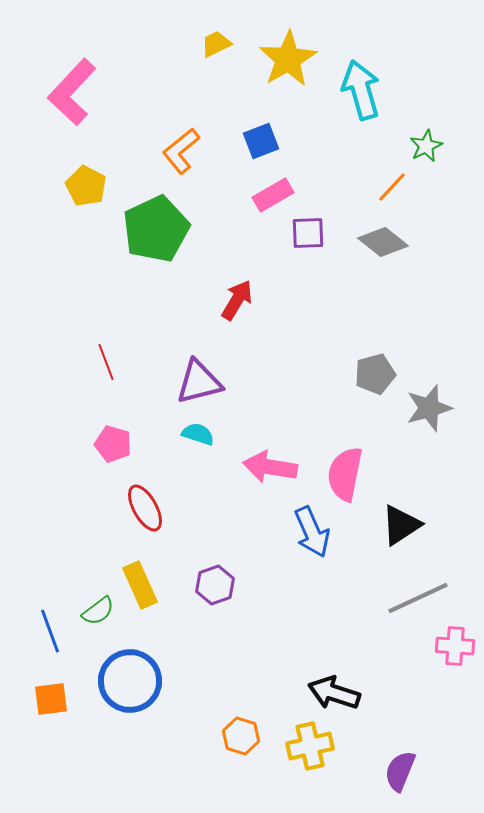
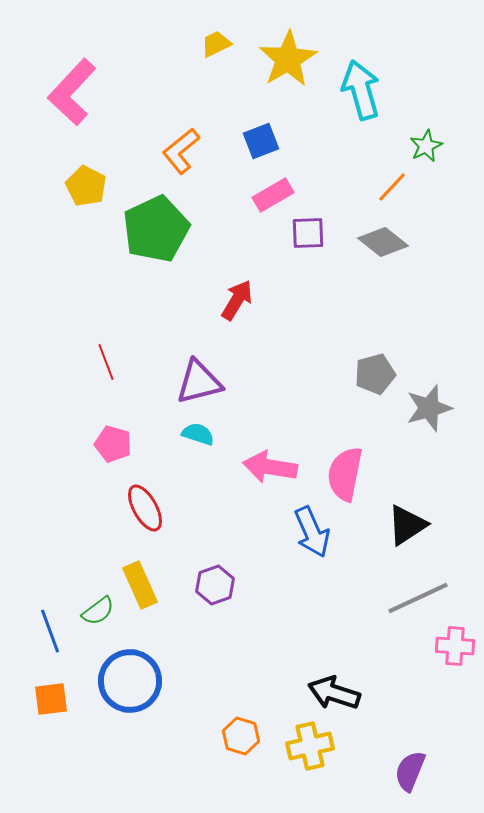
black triangle: moved 6 px right
purple semicircle: moved 10 px right
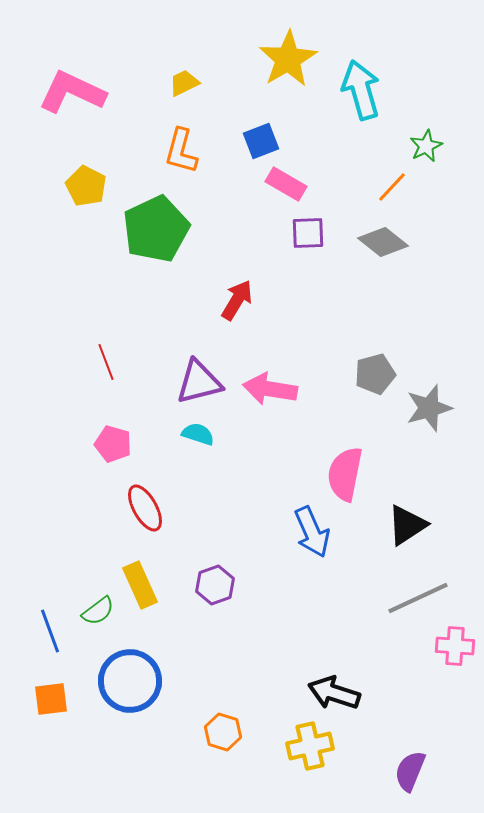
yellow trapezoid: moved 32 px left, 39 px down
pink L-shape: rotated 72 degrees clockwise
orange L-shape: rotated 36 degrees counterclockwise
pink rectangle: moved 13 px right, 11 px up; rotated 60 degrees clockwise
pink arrow: moved 78 px up
orange hexagon: moved 18 px left, 4 px up
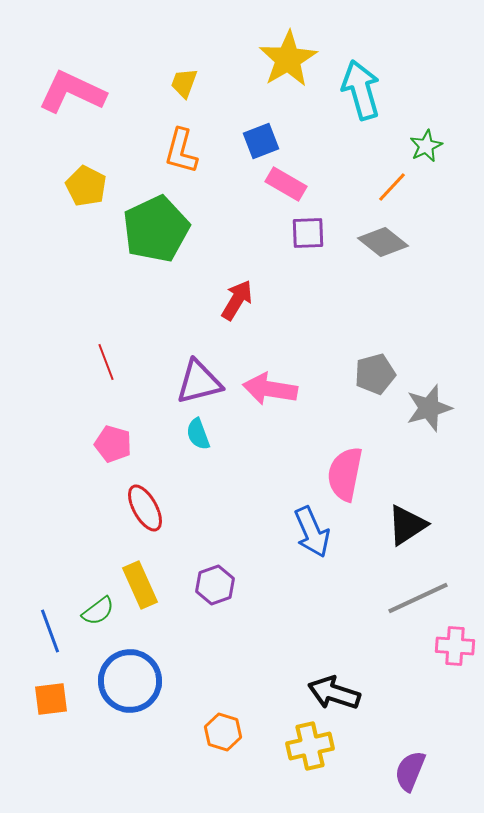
yellow trapezoid: rotated 44 degrees counterclockwise
cyan semicircle: rotated 128 degrees counterclockwise
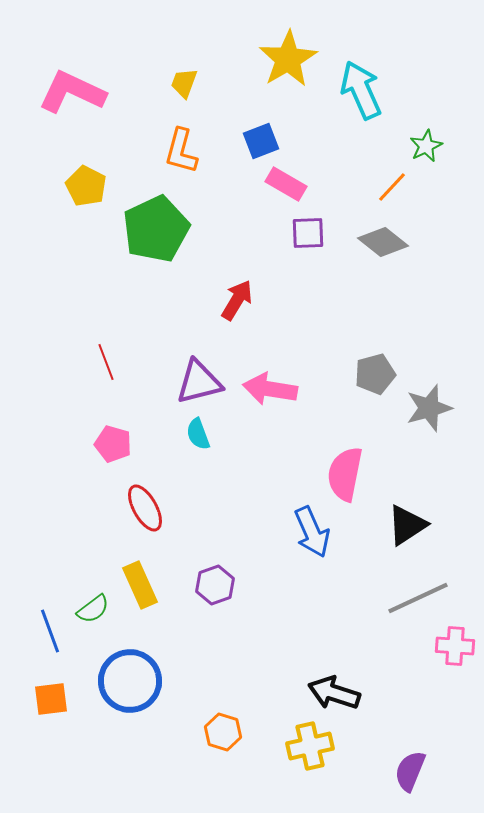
cyan arrow: rotated 8 degrees counterclockwise
green semicircle: moved 5 px left, 2 px up
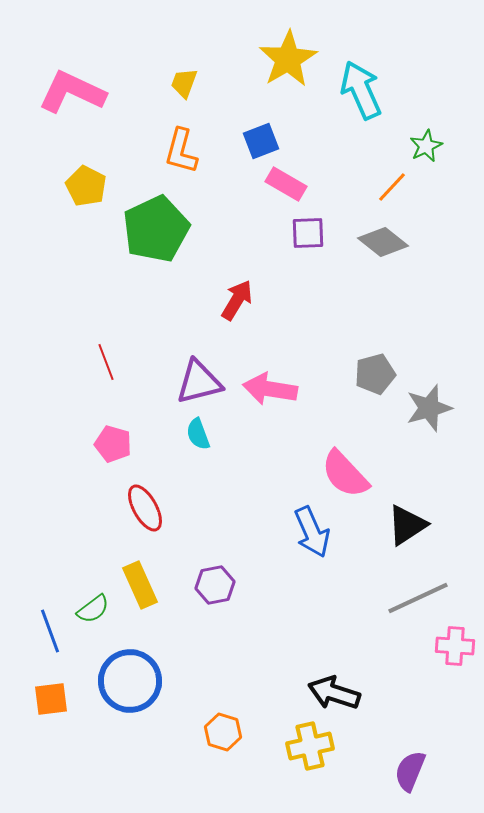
pink semicircle: rotated 54 degrees counterclockwise
purple hexagon: rotated 9 degrees clockwise
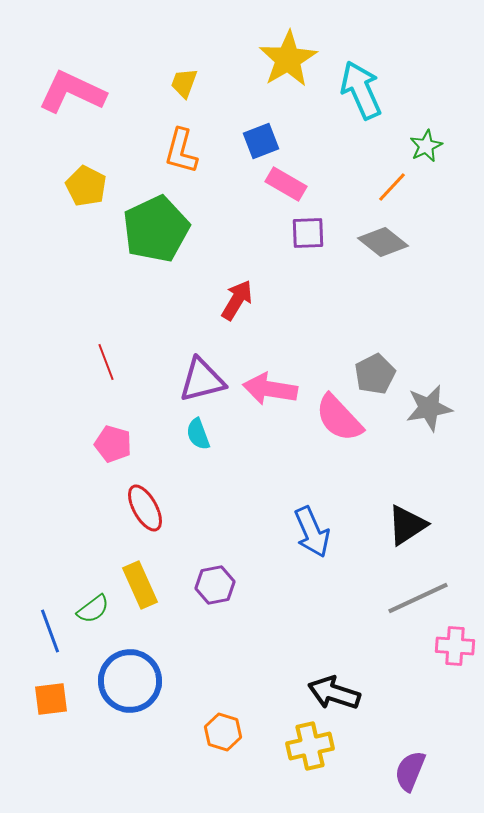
gray pentagon: rotated 12 degrees counterclockwise
purple triangle: moved 3 px right, 2 px up
gray star: rotated 6 degrees clockwise
pink semicircle: moved 6 px left, 56 px up
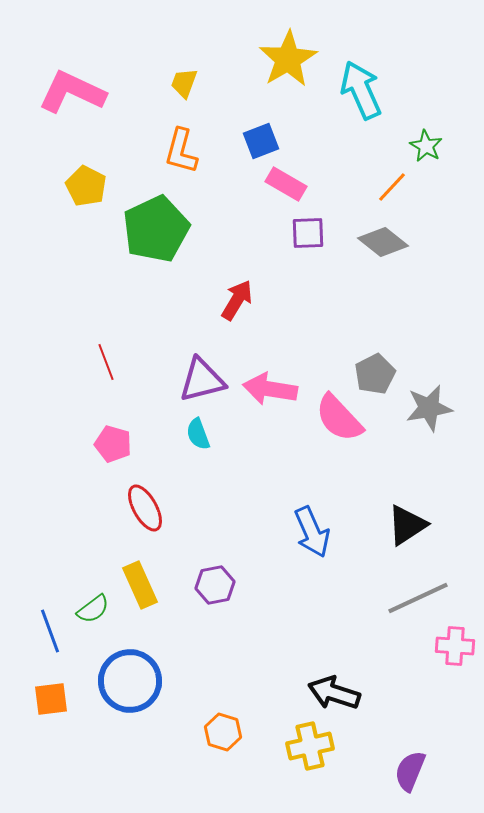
green star: rotated 16 degrees counterclockwise
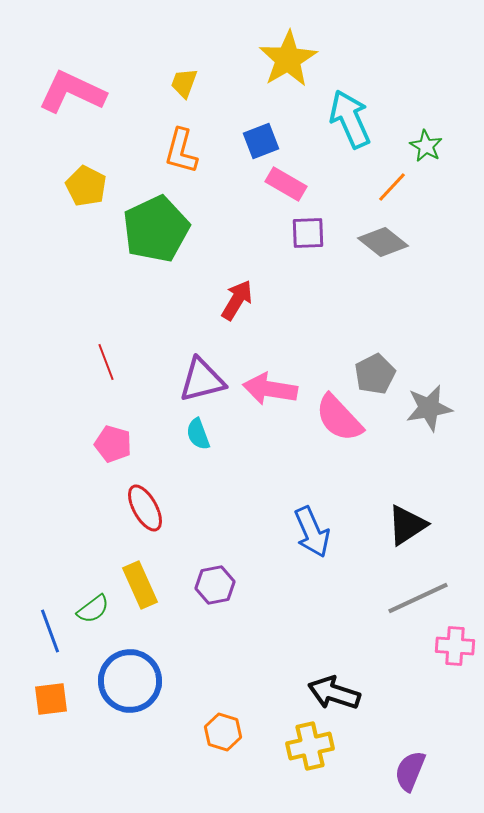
cyan arrow: moved 11 px left, 29 px down
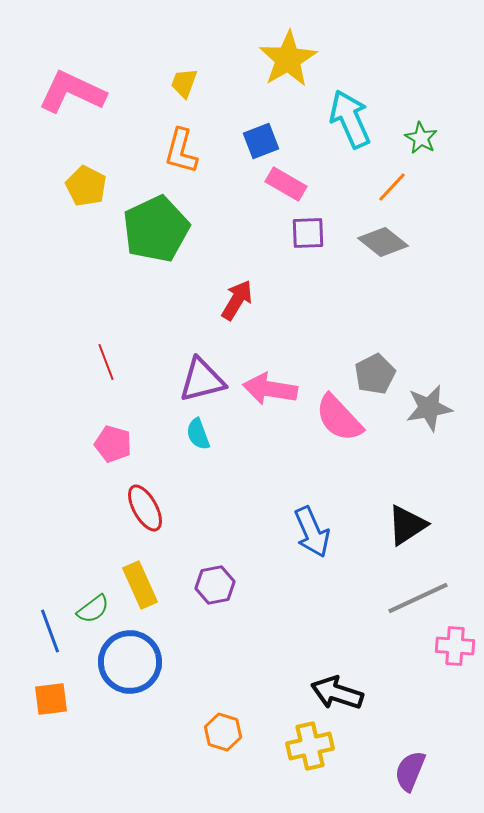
green star: moved 5 px left, 8 px up
blue circle: moved 19 px up
black arrow: moved 3 px right
